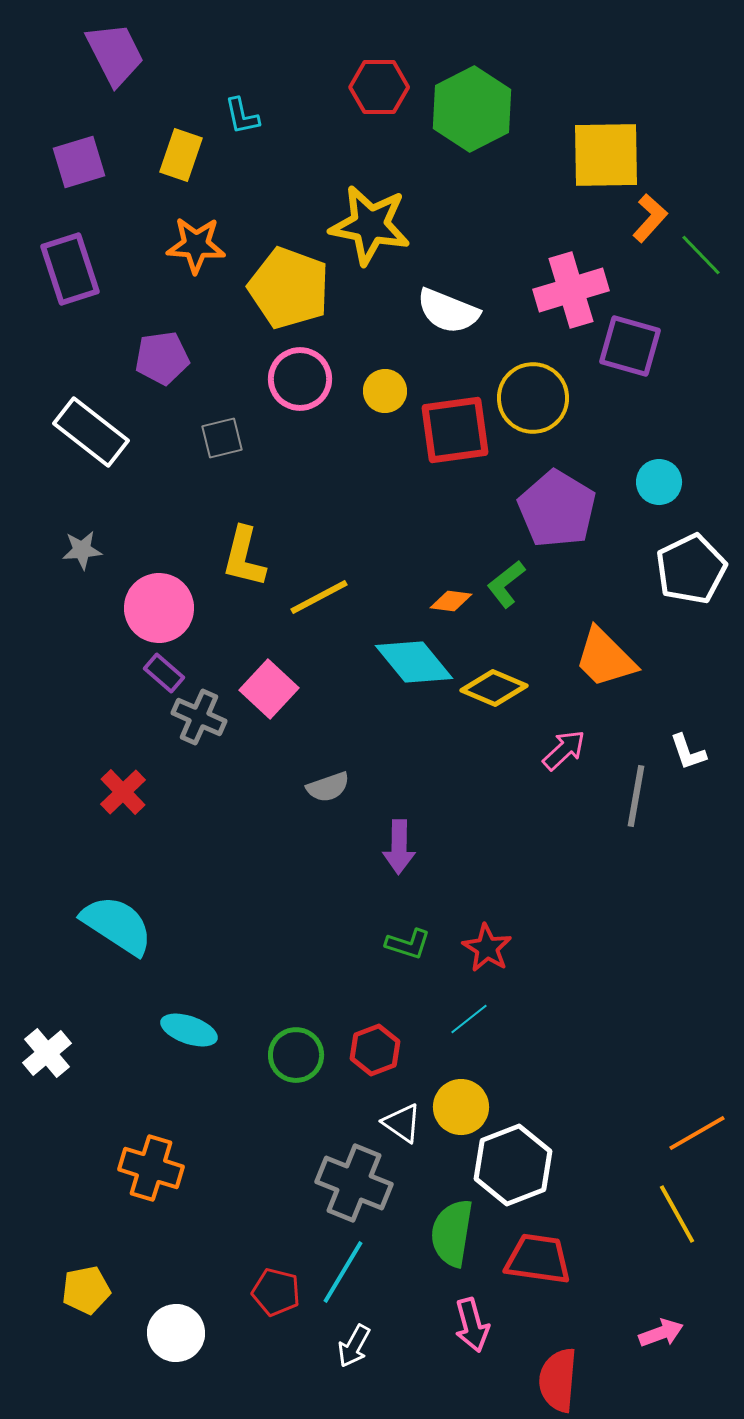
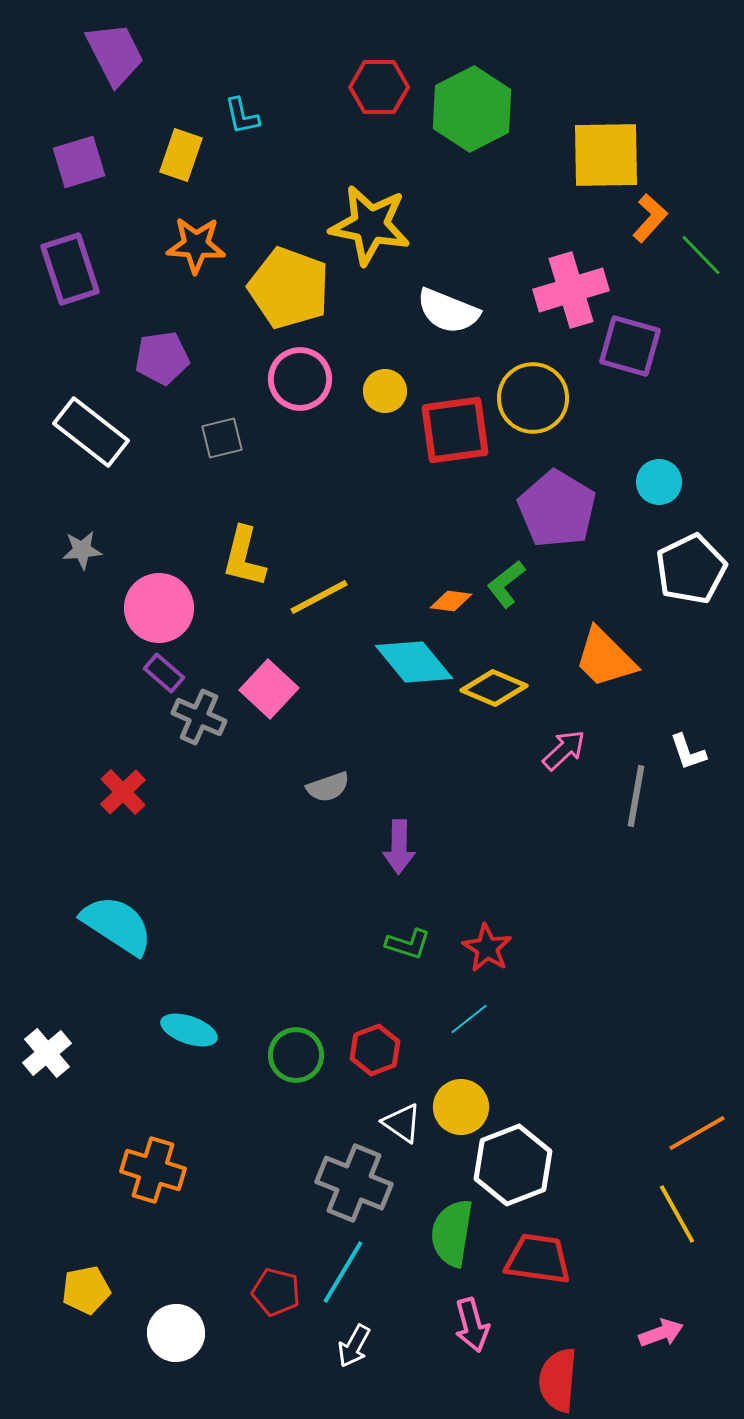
orange cross at (151, 1168): moved 2 px right, 2 px down
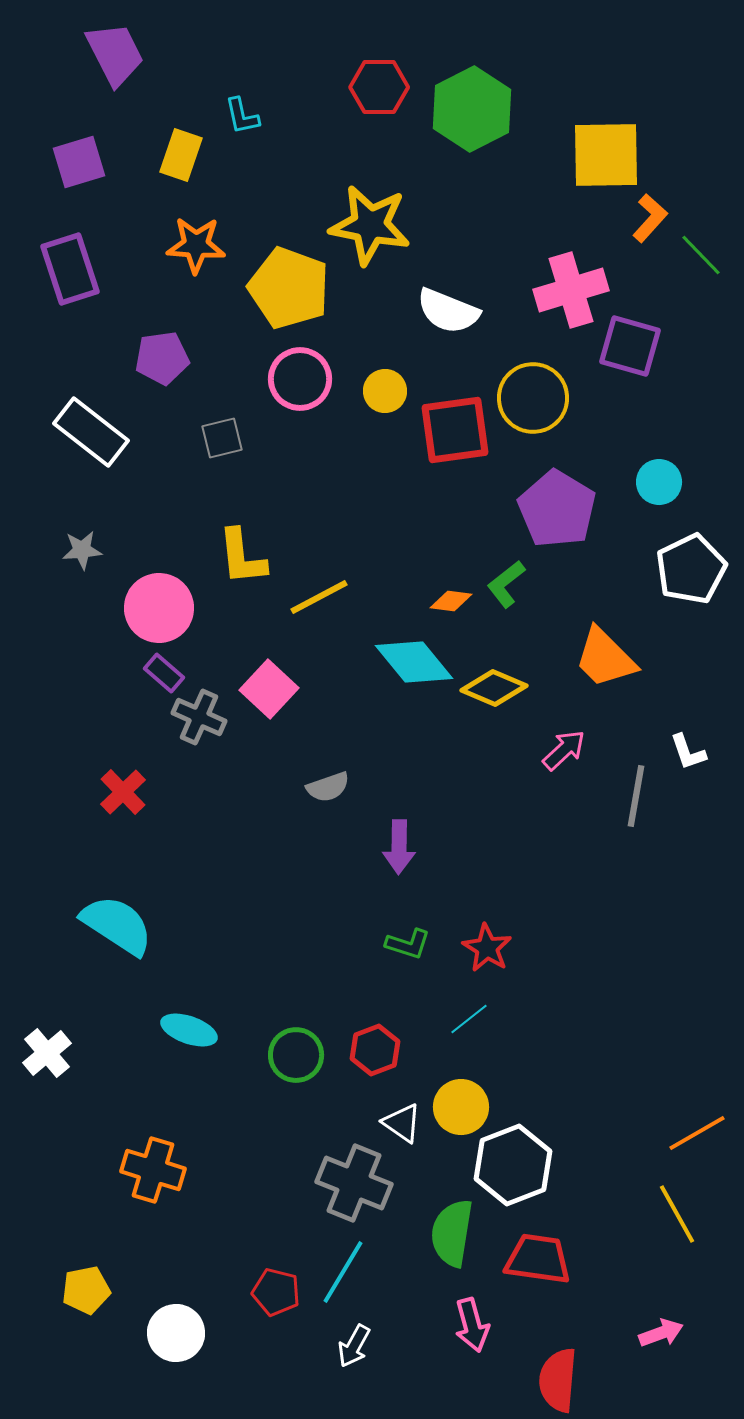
yellow L-shape at (244, 557): moved 2 px left; rotated 20 degrees counterclockwise
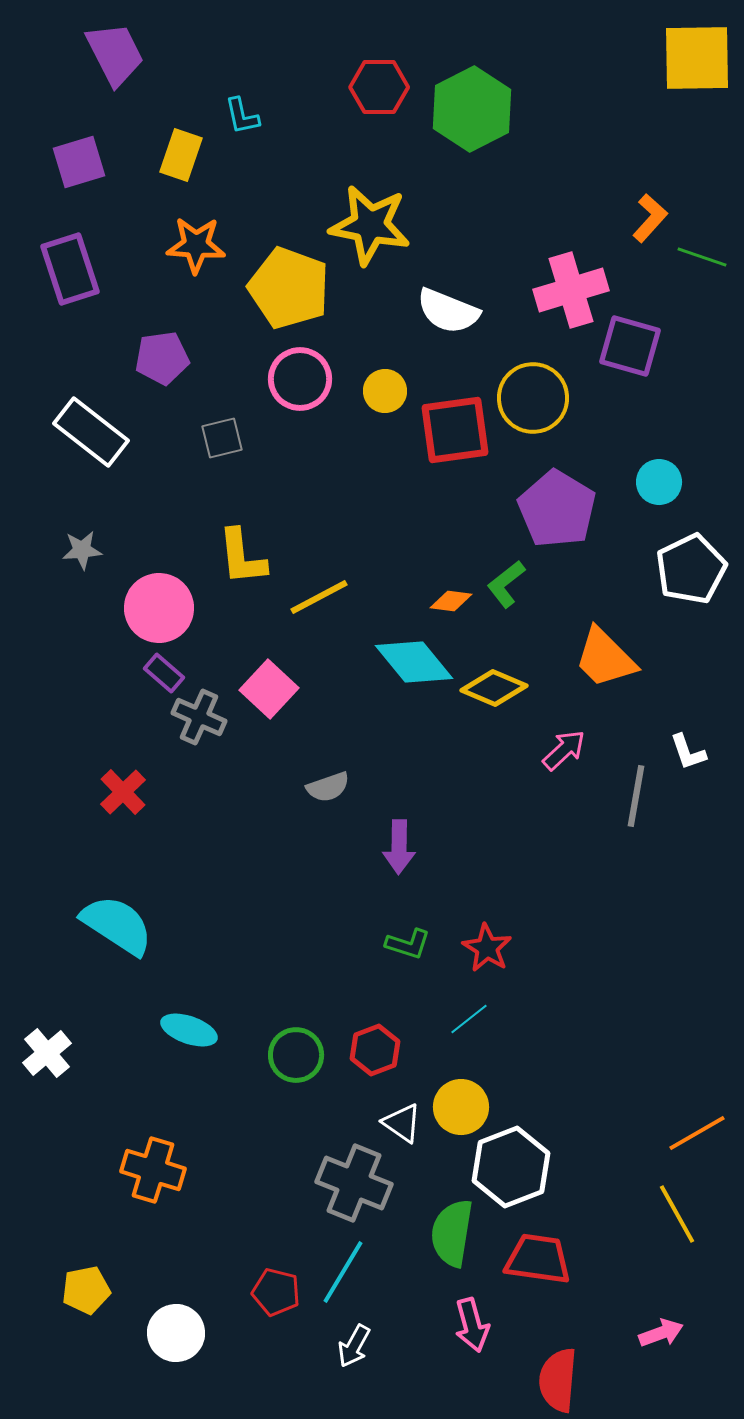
yellow square at (606, 155): moved 91 px right, 97 px up
green line at (701, 255): moved 1 px right, 2 px down; rotated 27 degrees counterclockwise
white hexagon at (513, 1165): moved 2 px left, 2 px down
